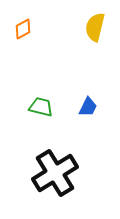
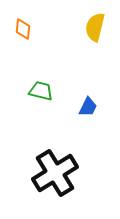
orange diamond: rotated 55 degrees counterclockwise
green trapezoid: moved 16 px up
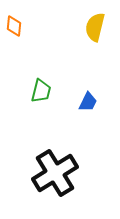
orange diamond: moved 9 px left, 3 px up
green trapezoid: rotated 90 degrees clockwise
blue trapezoid: moved 5 px up
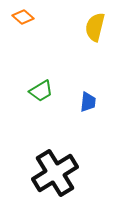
orange diamond: moved 9 px right, 9 px up; rotated 55 degrees counterclockwise
green trapezoid: rotated 45 degrees clockwise
blue trapezoid: rotated 20 degrees counterclockwise
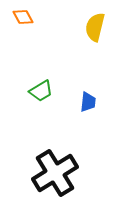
orange diamond: rotated 20 degrees clockwise
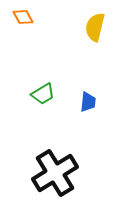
green trapezoid: moved 2 px right, 3 px down
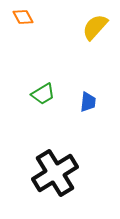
yellow semicircle: rotated 28 degrees clockwise
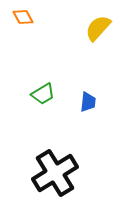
yellow semicircle: moved 3 px right, 1 px down
